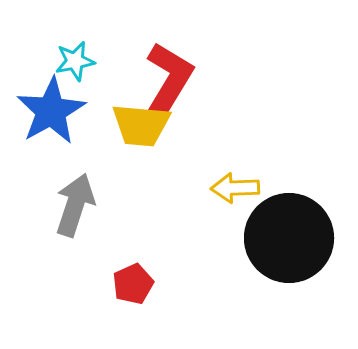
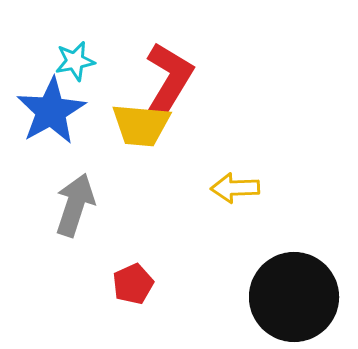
black circle: moved 5 px right, 59 px down
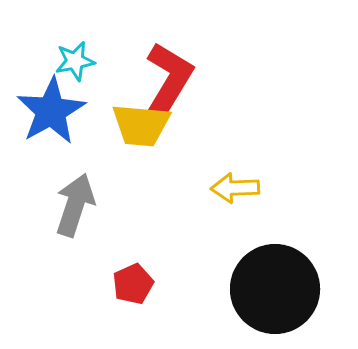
black circle: moved 19 px left, 8 px up
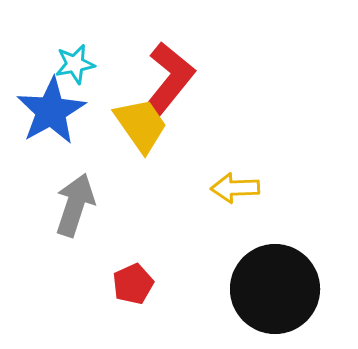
cyan star: moved 3 px down
red L-shape: rotated 8 degrees clockwise
yellow trapezoid: rotated 130 degrees counterclockwise
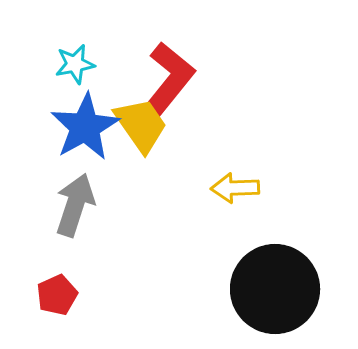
blue star: moved 34 px right, 16 px down
red pentagon: moved 76 px left, 11 px down
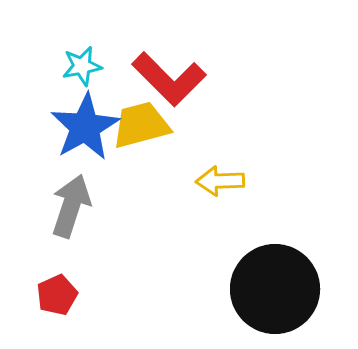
cyan star: moved 7 px right, 2 px down
red L-shape: rotated 96 degrees clockwise
yellow trapezoid: rotated 70 degrees counterclockwise
yellow arrow: moved 15 px left, 7 px up
gray arrow: moved 4 px left, 1 px down
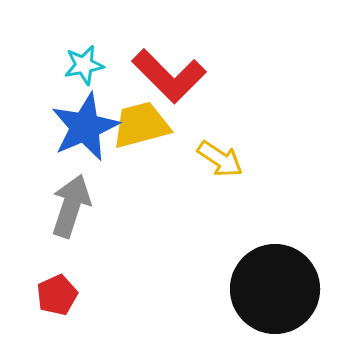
cyan star: moved 2 px right, 1 px up
red L-shape: moved 3 px up
blue star: rotated 6 degrees clockwise
yellow arrow: moved 22 px up; rotated 144 degrees counterclockwise
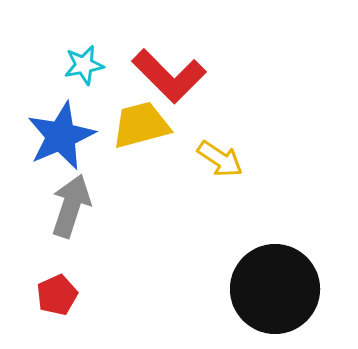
blue star: moved 24 px left, 9 px down
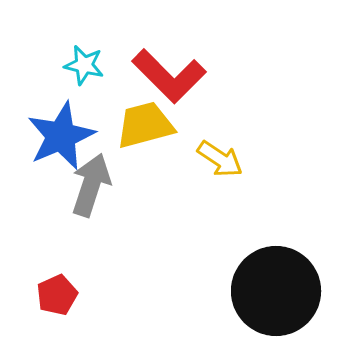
cyan star: rotated 24 degrees clockwise
yellow trapezoid: moved 4 px right
gray arrow: moved 20 px right, 21 px up
black circle: moved 1 px right, 2 px down
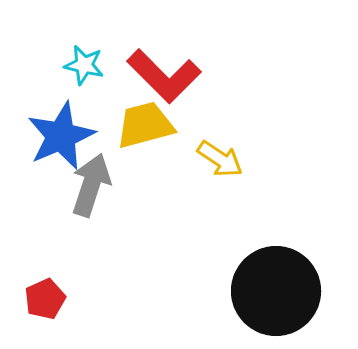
red L-shape: moved 5 px left
red pentagon: moved 12 px left, 4 px down
